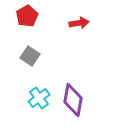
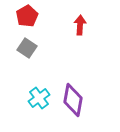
red arrow: moved 1 px right, 2 px down; rotated 78 degrees counterclockwise
gray square: moved 3 px left, 8 px up
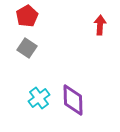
red arrow: moved 20 px right
purple diamond: rotated 12 degrees counterclockwise
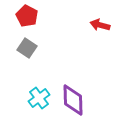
red pentagon: rotated 15 degrees counterclockwise
red arrow: rotated 78 degrees counterclockwise
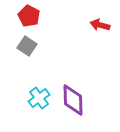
red pentagon: moved 2 px right
gray square: moved 2 px up
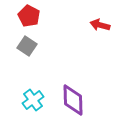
cyan cross: moved 6 px left, 2 px down
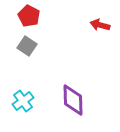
cyan cross: moved 10 px left, 1 px down
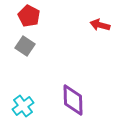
gray square: moved 2 px left
cyan cross: moved 5 px down
